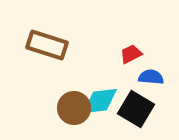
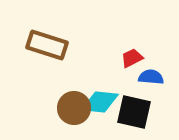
red trapezoid: moved 1 px right, 4 px down
cyan diamond: moved 1 px down; rotated 12 degrees clockwise
black square: moved 2 px left, 3 px down; rotated 18 degrees counterclockwise
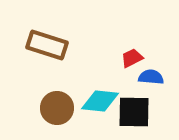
cyan diamond: moved 1 px up
brown circle: moved 17 px left
black square: rotated 12 degrees counterclockwise
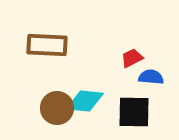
brown rectangle: rotated 15 degrees counterclockwise
cyan diamond: moved 15 px left
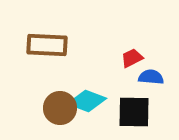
cyan diamond: moved 2 px right; rotated 15 degrees clockwise
brown circle: moved 3 px right
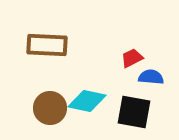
cyan diamond: rotated 9 degrees counterclockwise
brown circle: moved 10 px left
black square: rotated 9 degrees clockwise
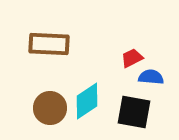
brown rectangle: moved 2 px right, 1 px up
cyan diamond: rotated 45 degrees counterclockwise
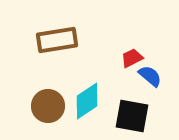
brown rectangle: moved 8 px right, 4 px up; rotated 12 degrees counterclockwise
blue semicircle: moved 1 px left, 1 px up; rotated 35 degrees clockwise
brown circle: moved 2 px left, 2 px up
black square: moved 2 px left, 4 px down
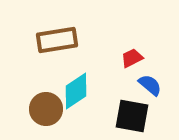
blue semicircle: moved 9 px down
cyan diamond: moved 11 px left, 10 px up
brown circle: moved 2 px left, 3 px down
